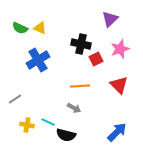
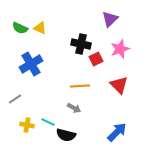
blue cross: moved 7 px left, 4 px down
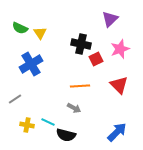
yellow triangle: moved 5 px down; rotated 32 degrees clockwise
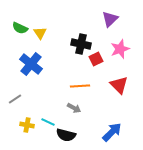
blue cross: rotated 20 degrees counterclockwise
blue arrow: moved 5 px left
